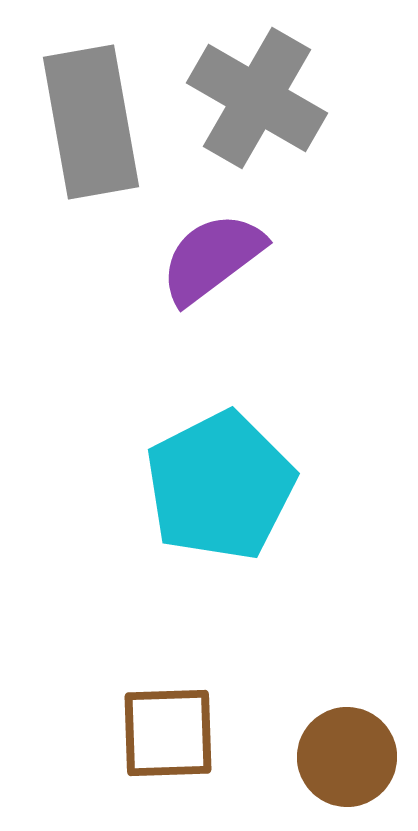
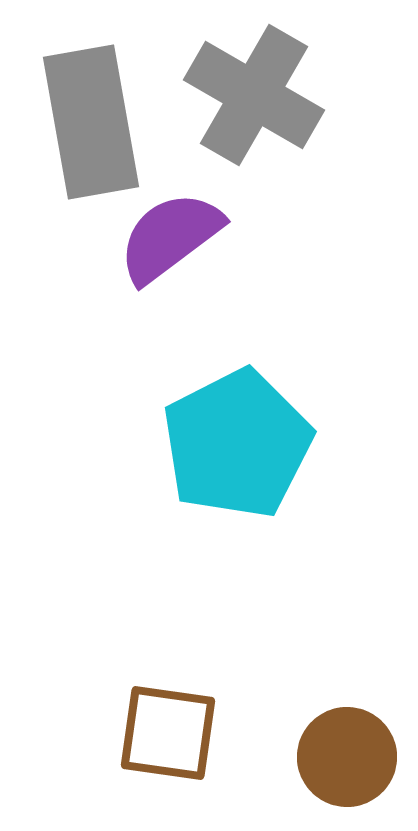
gray cross: moved 3 px left, 3 px up
purple semicircle: moved 42 px left, 21 px up
cyan pentagon: moved 17 px right, 42 px up
brown square: rotated 10 degrees clockwise
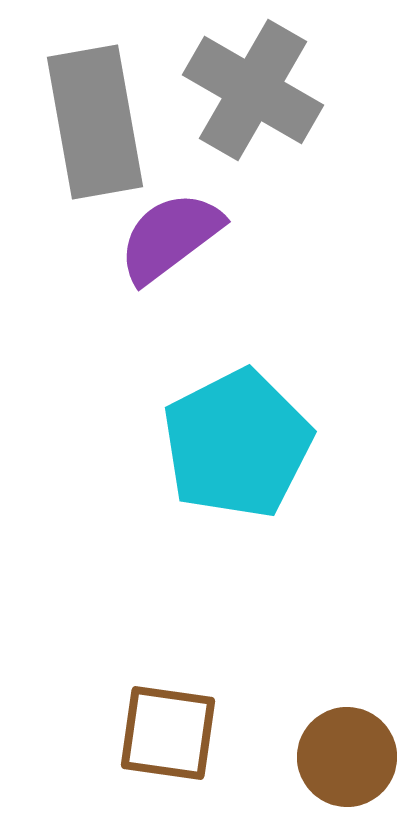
gray cross: moved 1 px left, 5 px up
gray rectangle: moved 4 px right
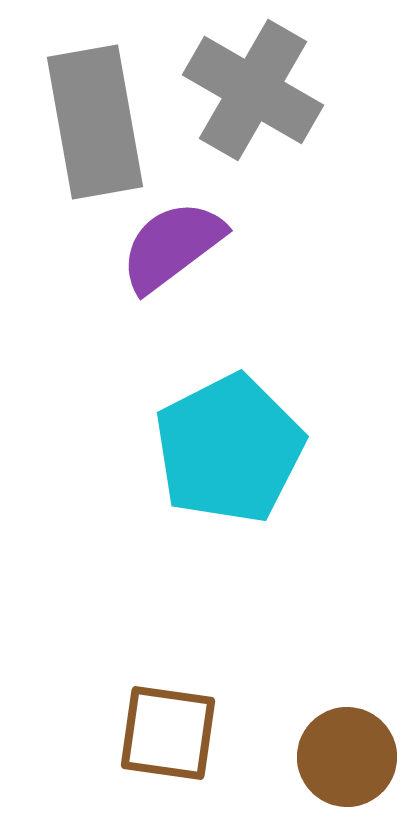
purple semicircle: moved 2 px right, 9 px down
cyan pentagon: moved 8 px left, 5 px down
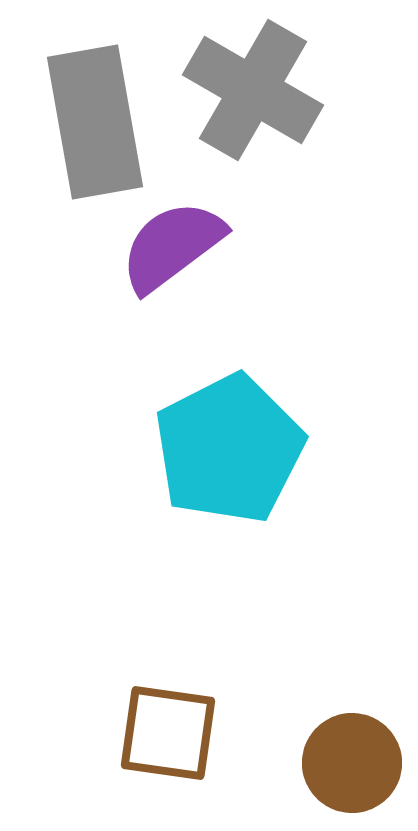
brown circle: moved 5 px right, 6 px down
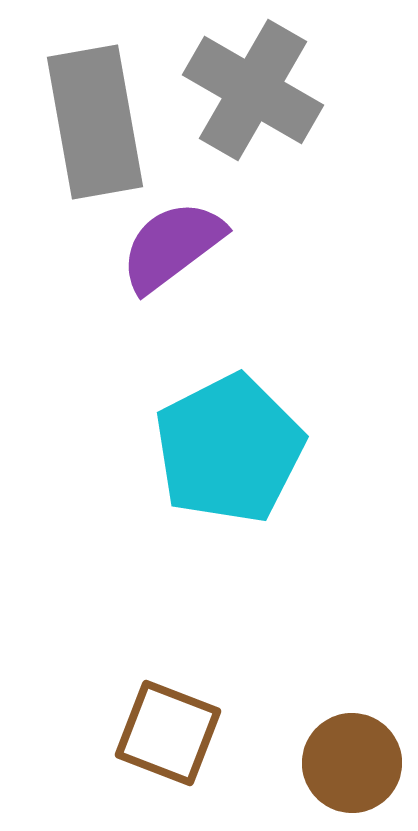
brown square: rotated 13 degrees clockwise
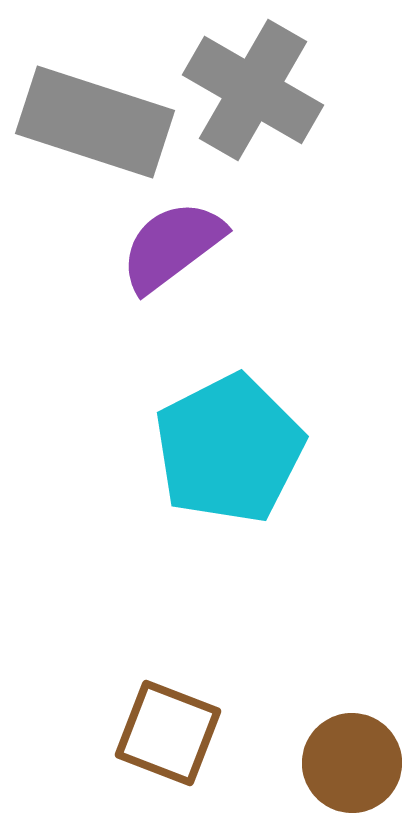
gray rectangle: rotated 62 degrees counterclockwise
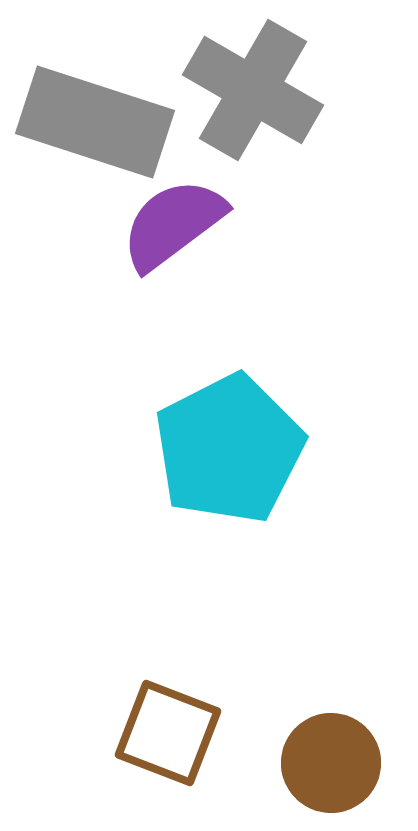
purple semicircle: moved 1 px right, 22 px up
brown circle: moved 21 px left
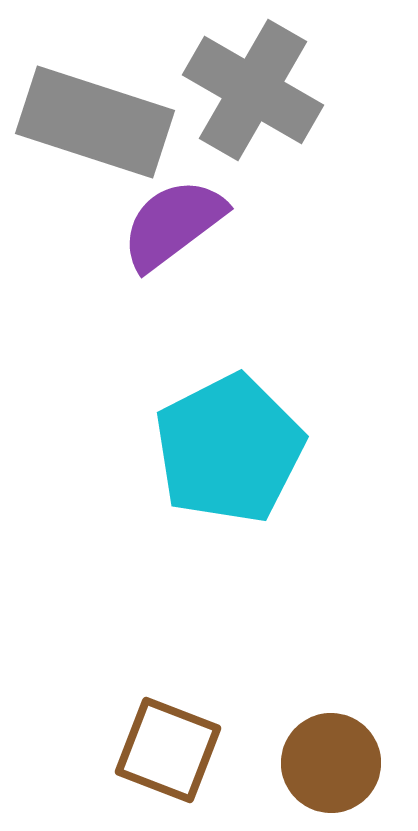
brown square: moved 17 px down
